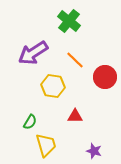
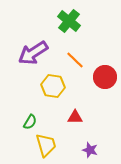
red triangle: moved 1 px down
purple star: moved 4 px left, 1 px up
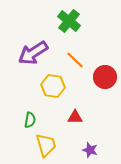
green semicircle: moved 2 px up; rotated 21 degrees counterclockwise
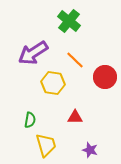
yellow hexagon: moved 3 px up
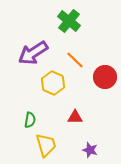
yellow hexagon: rotated 15 degrees clockwise
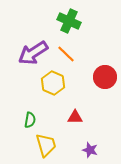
green cross: rotated 15 degrees counterclockwise
orange line: moved 9 px left, 6 px up
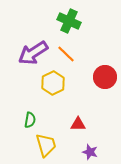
yellow hexagon: rotated 10 degrees clockwise
red triangle: moved 3 px right, 7 px down
purple star: moved 2 px down
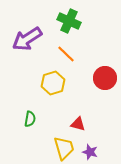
purple arrow: moved 6 px left, 14 px up
red circle: moved 1 px down
yellow hexagon: rotated 10 degrees clockwise
green semicircle: moved 1 px up
red triangle: rotated 14 degrees clockwise
yellow trapezoid: moved 18 px right, 3 px down
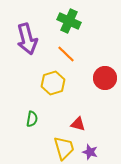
purple arrow: rotated 72 degrees counterclockwise
green semicircle: moved 2 px right
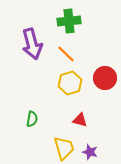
green cross: rotated 30 degrees counterclockwise
purple arrow: moved 5 px right, 5 px down
yellow hexagon: moved 17 px right
red triangle: moved 2 px right, 4 px up
